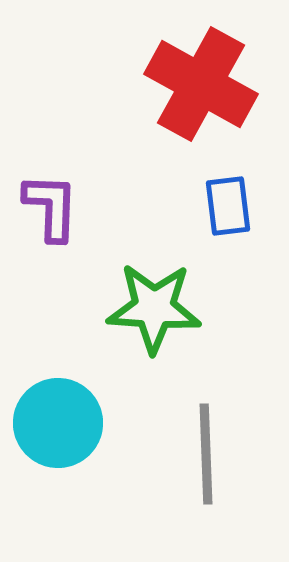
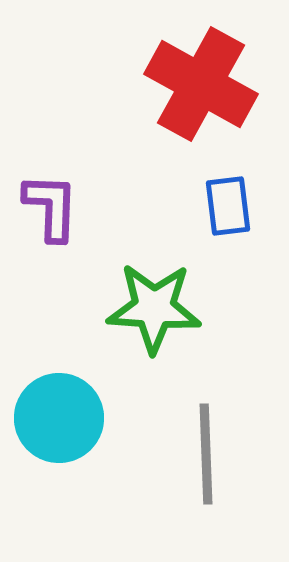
cyan circle: moved 1 px right, 5 px up
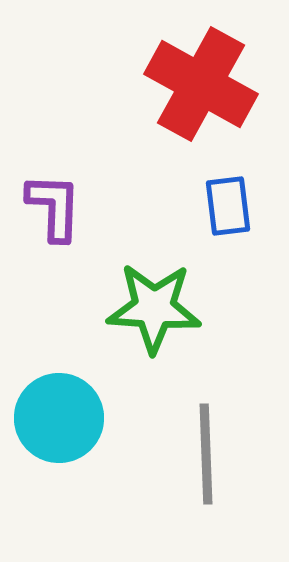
purple L-shape: moved 3 px right
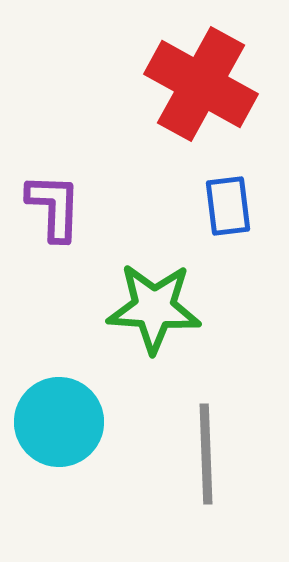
cyan circle: moved 4 px down
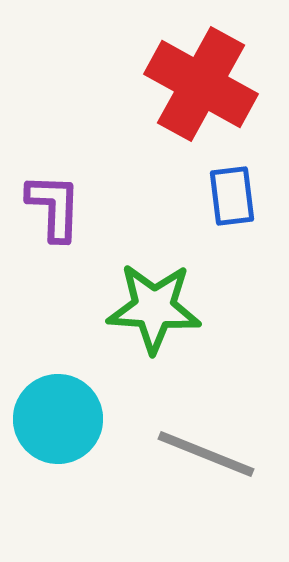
blue rectangle: moved 4 px right, 10 px up
cyan circle: moved 1 px left, 3 px up
gray line: rotated 66 degrees counterclockwise
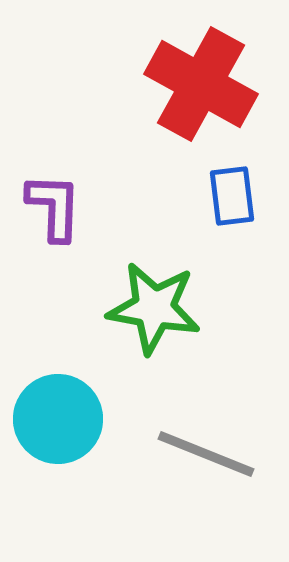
green star: rotated 6 degrees clockwise
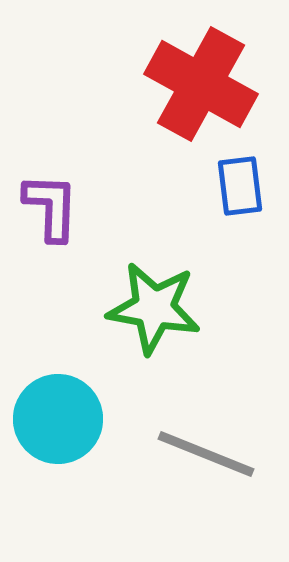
blue rectangle: moved 8 px right, 10 px up
purple L-shape: moved 3 px left
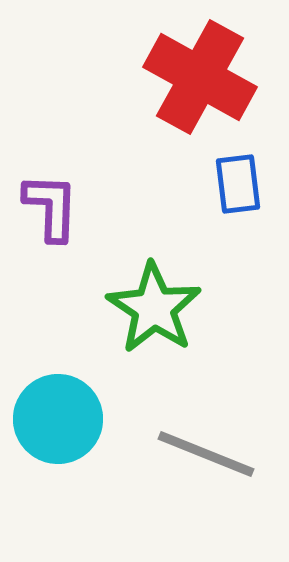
red cross: moved 1 px left, 7 px up
blue rectangle: moved 2 px left, 2 px up
green star: rotated 24 degrees clockwise
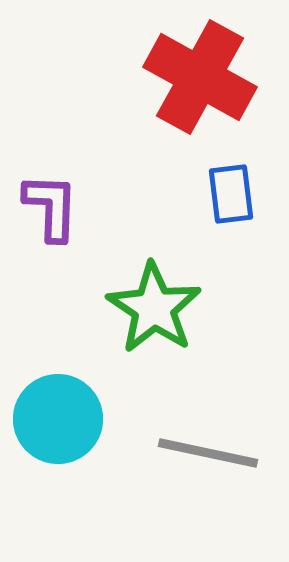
blue rectangle: moved 7 px left, 10 px down
gray line: moved 2 px right, 1 px up; rotated 10 degrees counterclockwise
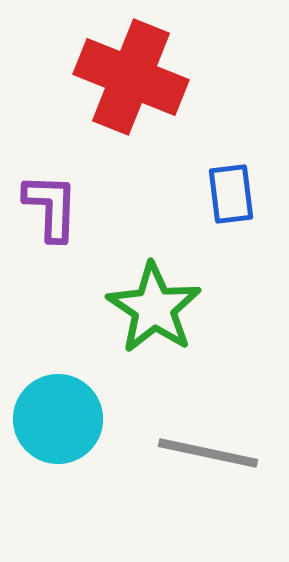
red cross: moved 69 px left; rotated 7 degrees counterclockwise
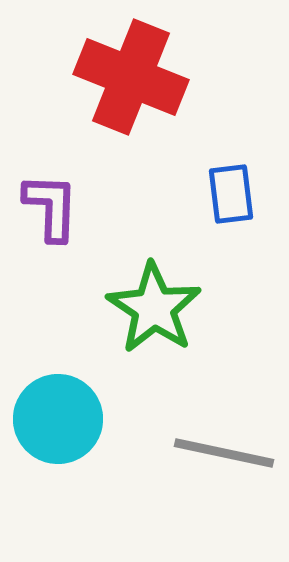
gray line: moved 16 px right
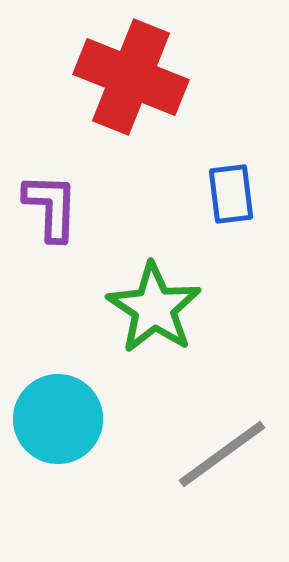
gray line: moved 2 px left, 1 px down; rotated 48 degrees counterclockwise
